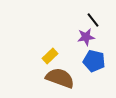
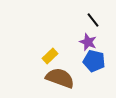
purple star: moved 2 px right, 5 px down; rotated 30 degrees clockwise
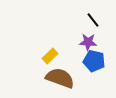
purple star: rotated 18 degrees counterclockwise
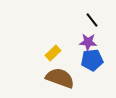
black line: moved 1 px left
yellow rectangle: moved 3 px right, 3 px up
blue pentagon: moved 2 px left, 1 px up; rotated 20 degrees counterclockwise
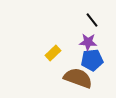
brown semicircle: moved 18 px right
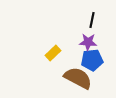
black line: rotated 49 degrees clockwise
brown semicircle: rotated 8 degrees clockwise
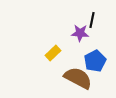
purple star: moved 8 px left, 9 px up
blue pentagon: moved 3 px right, 1 px down; rotated 20 degrees counterclockwise
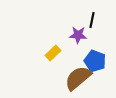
purple star: moved 2 px left, 2 px down
blue pentagon: rotated 25 degrees counterclockwise
brown semicircle: rotated 68 degrees counterclockwise
